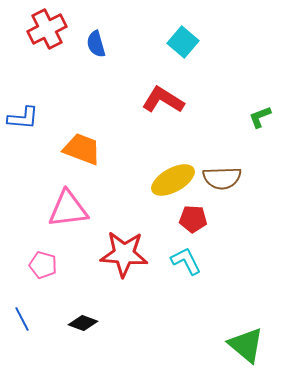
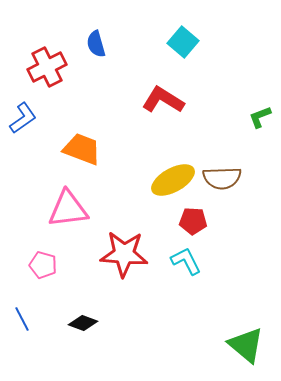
red cross: moved 38 px down
blue L-shape: rotated 40 degrees counterclockwise
red pentagon: moved 2 px down
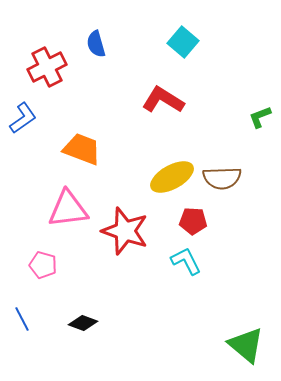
yellow ellipse: moved 1 px left, 3 px up
red star: moved 1 px right, 23 px up; rotated 15 degrees clockwise
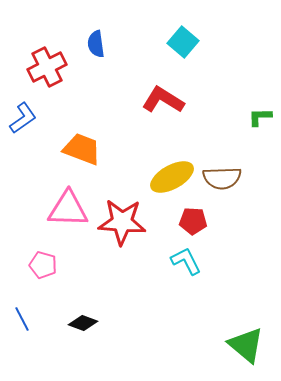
blue semicircle: rotated 8 degrees clockwise
green L-shape: rotated 20 degrees clockwise
pink triangle: rotated 9 degrees clockwise
red star: moved 3 px left, 9 px up; rotated 15 degrees counterclockwise
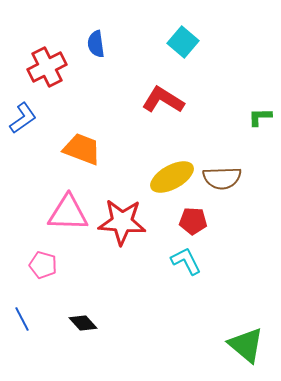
pink triangle: moved 4 px down
black diamond: rotated 28 degrees clockwise
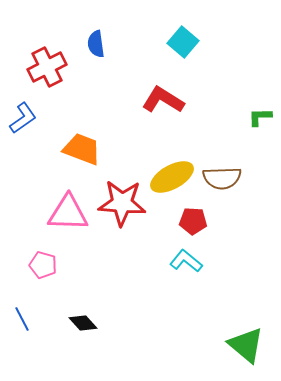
red star: moved 19 px up
cyan L-shape: rotated 24 degrees counterclockwise
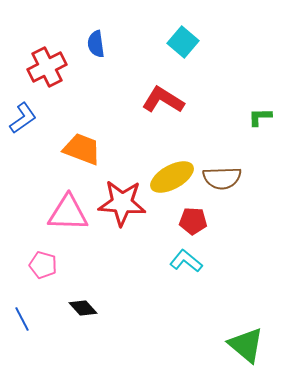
black diamond: moved 15 px up
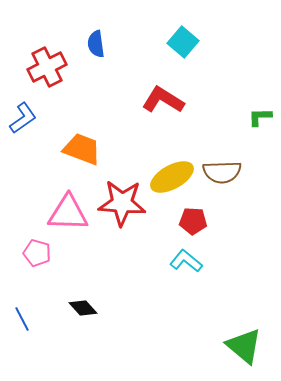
brown semicircle: moved 6 px up
pink pentagon: moved 6 px left, 12 px up
green triangle: moved 2 px left, 1 px down
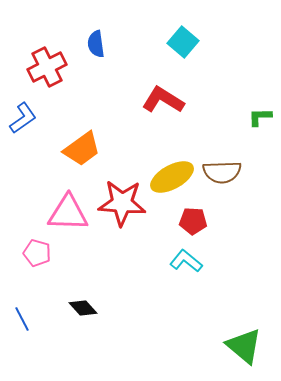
orange trapezoid: rotated 123 degrees clockwise
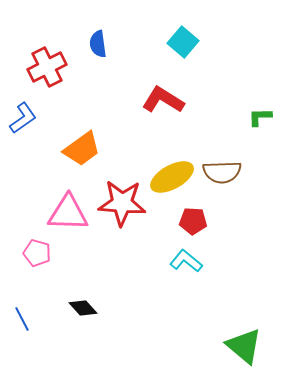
blue semicircle: moved 2 px right
